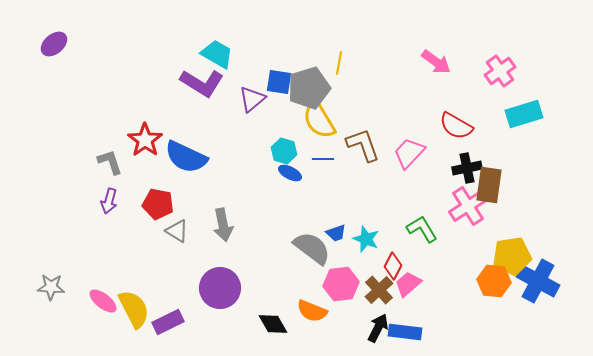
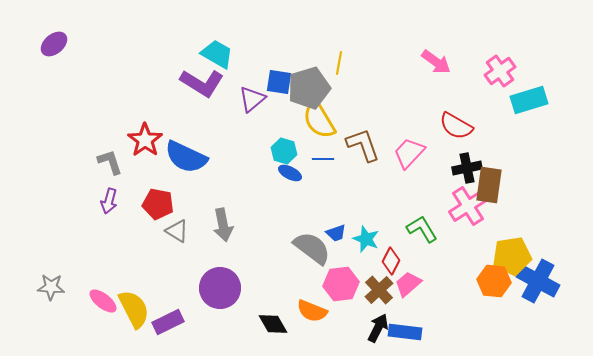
cyan rectangle at (524, 114): moved 5 px right, 14 px up
red diamond at (393, 266): moved 2 px left, 5 px up
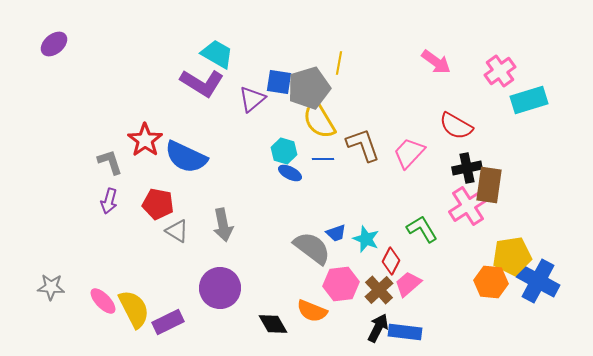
orange hexagon at (494, 281): moved 3 px left, 1 px down
pink ellipse at (103, 301): rotated 8 degrees clockwise
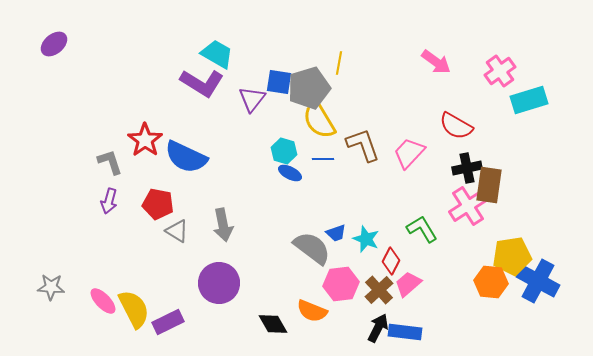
purple triangle at (252, 99): rotated 12 degrees counterclockwise
purple circle at (220, 288): moved 1 px left, 5 px up
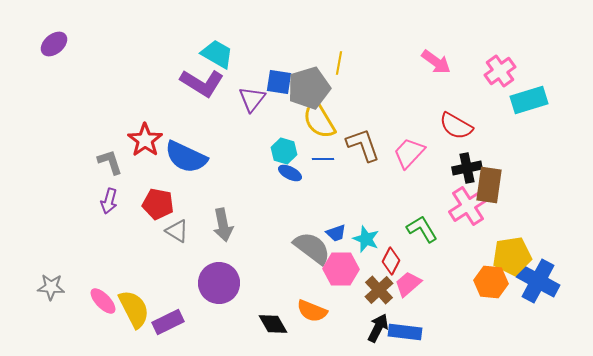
pink hexagon at (341, 284): moved 15 px up; rotated 8 degrees clockwise
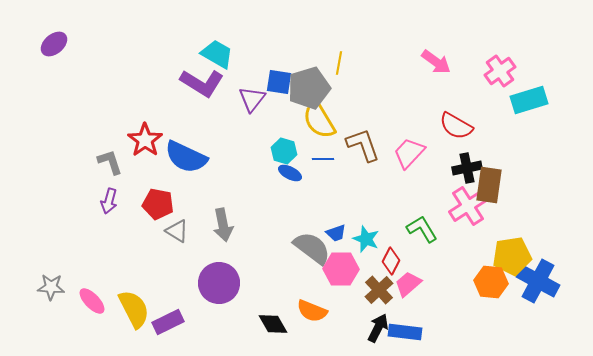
pink ellipse at (103, 301): moved 11 px left
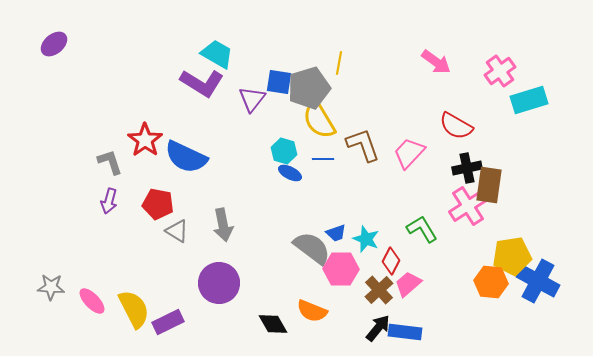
black arrow at (378, 328): rotated 12 degrees clockwise
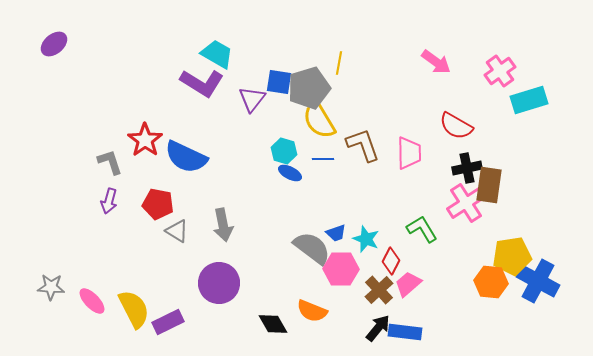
pink trapezoid at (409, 153): rotated 136 degrees clockwise
pink cross at (468, 206): moved 2 px left, 3 px up
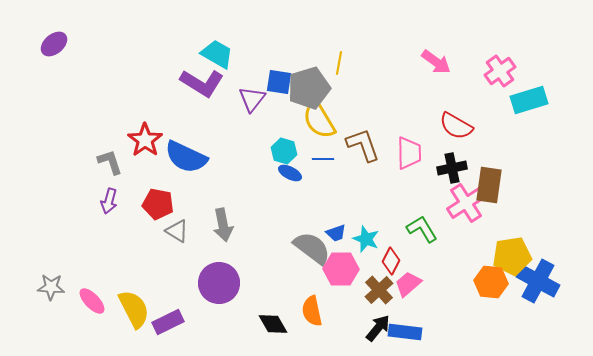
black cross at (467, 168): moved 15 px left
orange semicircle at (312, 311): rotated 56 degrees clockwise
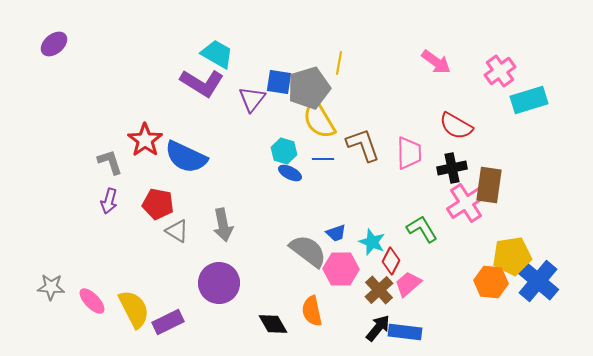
cyan star at (366, 239): moved 6 px right, 3 px down
gray semicircle at (312, 248): moved 4 px left, 3 px down
blue cross at (538, 281): rotated 12 degrees clockwise
